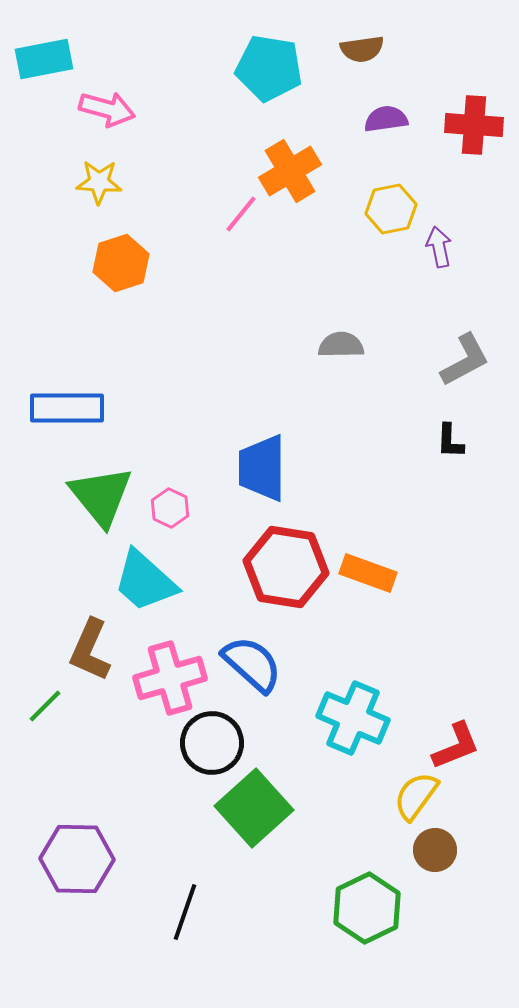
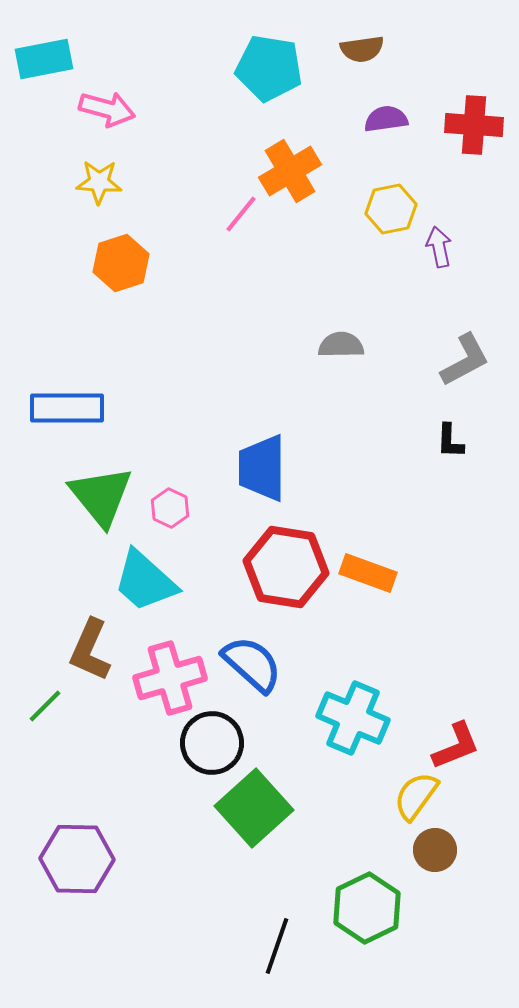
black line: moved 92 px right, 34 px down
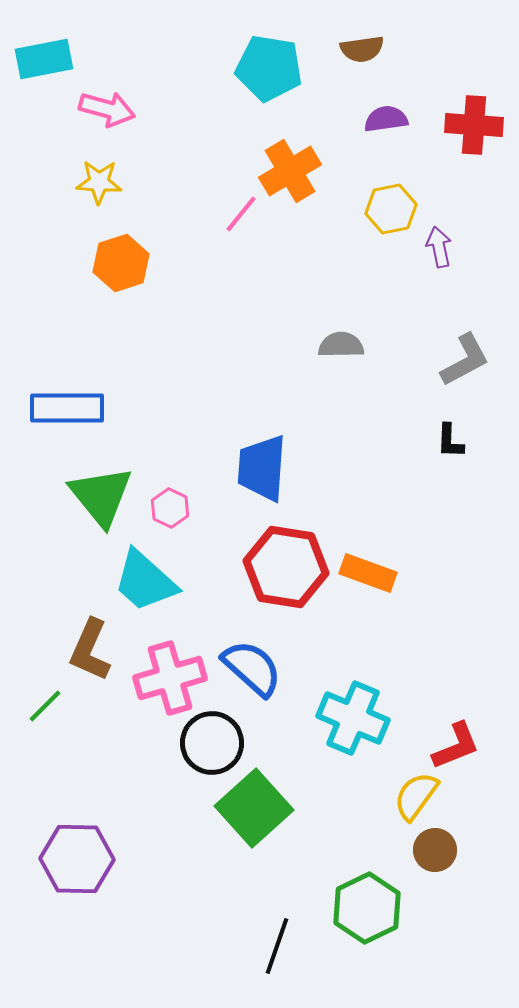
blue trapezoid: rotated 4 degrees clockwise
blue semicircle: moved 4 px down
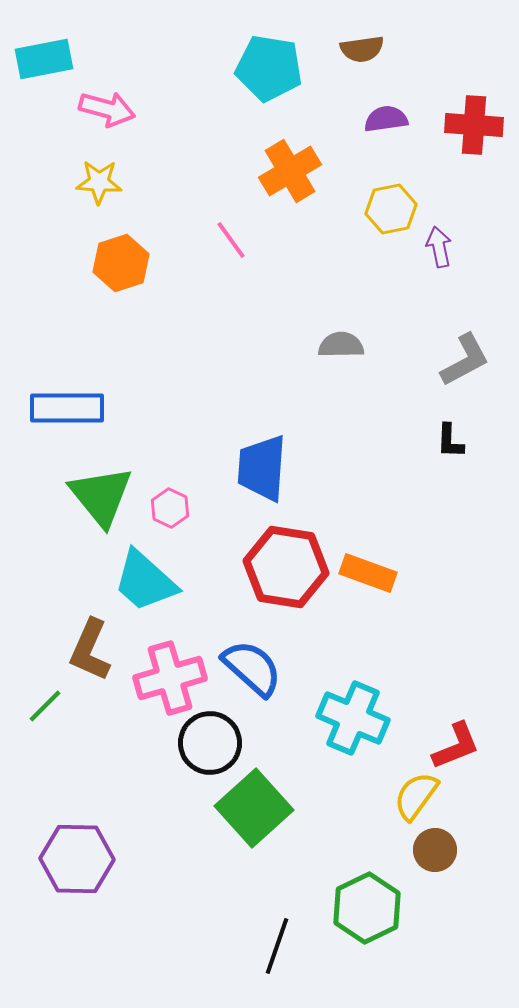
pink line: moved 10 px left, 26 px down; rotated 75 degrees counterclockwise
black circle: moved 2 px left
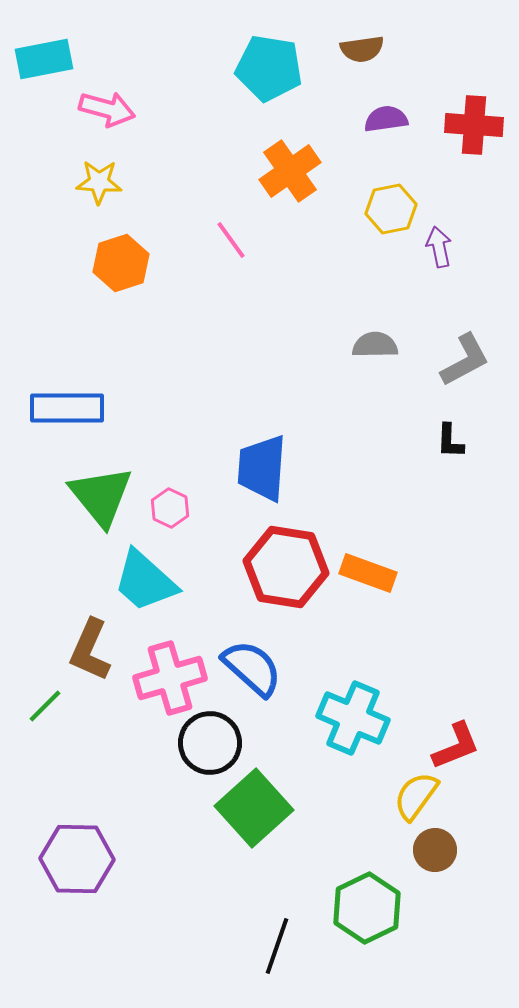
orange cross: rotated 4 degrees counterclockwise
gray semicircle: moved 34 px right
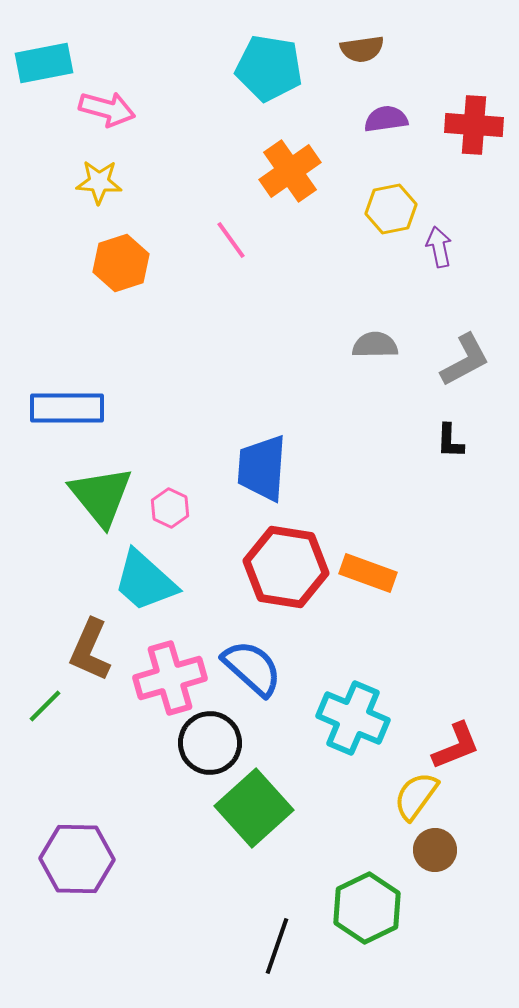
cyan rectangle: moved 4 px down
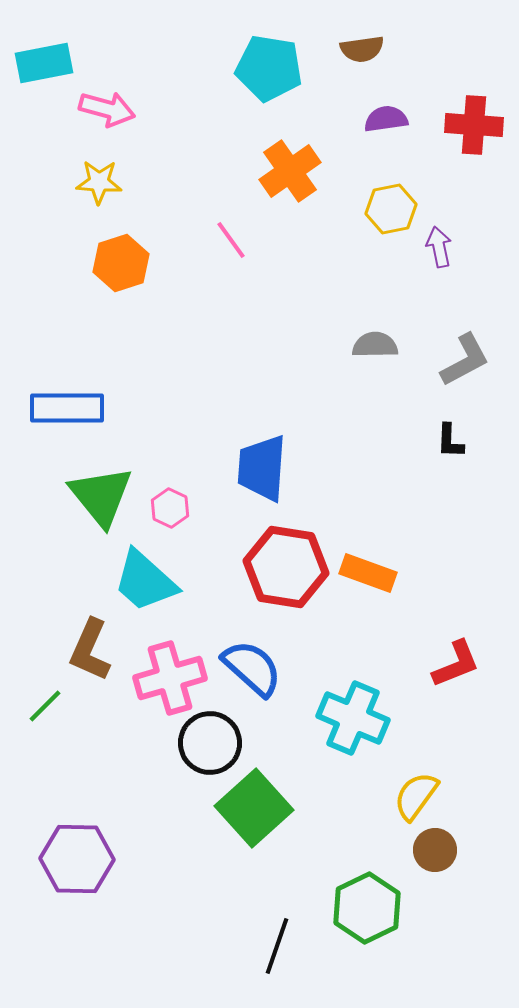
red L-shape: moved 82 px up
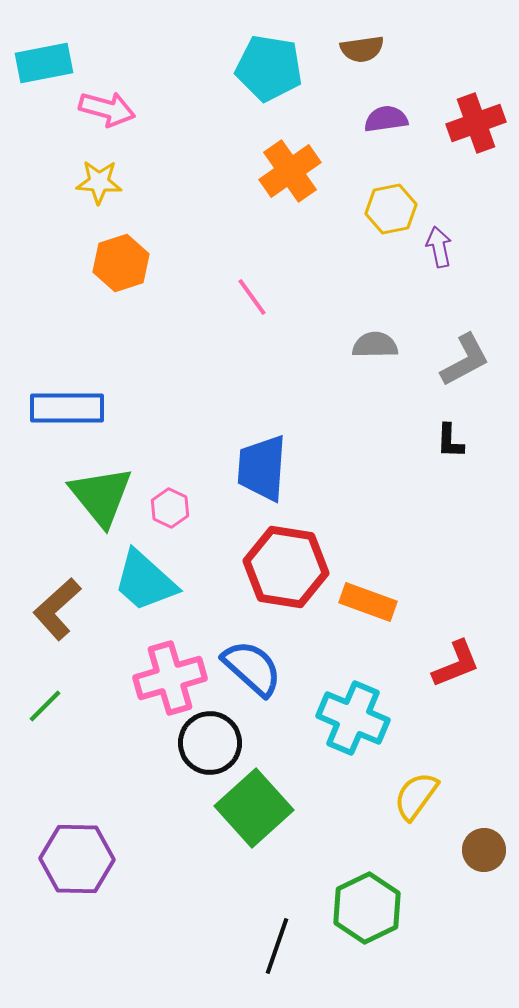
red cross: moved 2 px right, 2 px up; rotated 24 degrees counterclockwise
pink line: moved 21 px right, 57 px down
orange rectangle: moved 29 px down
brown L-shape: moved 33 px left, 41 px up; rotated 24 degrees clockwise
brown circle: moved 49 px right
